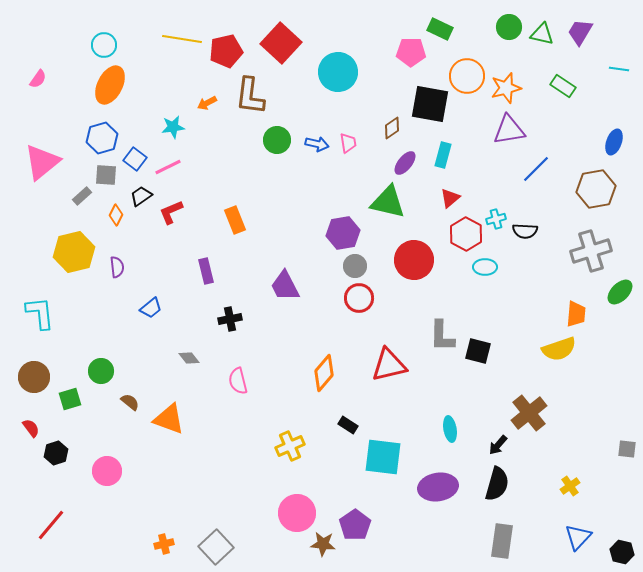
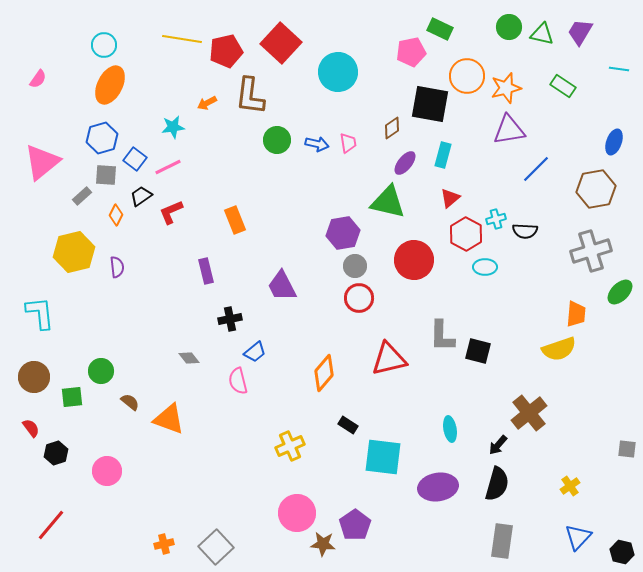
pink pentagon at (411, 52): rotated 12 degrees counterclockwise
purple trapezoid at (285, 286): moved 3 px left
blue trapezoid at (151, 308): moved 104 px right, 44 px down
red triangle at (389, 365): moved 6 px up
green square at (70, 399): moved 2 px right, 2 px up; rotated 10 degrees clockwise
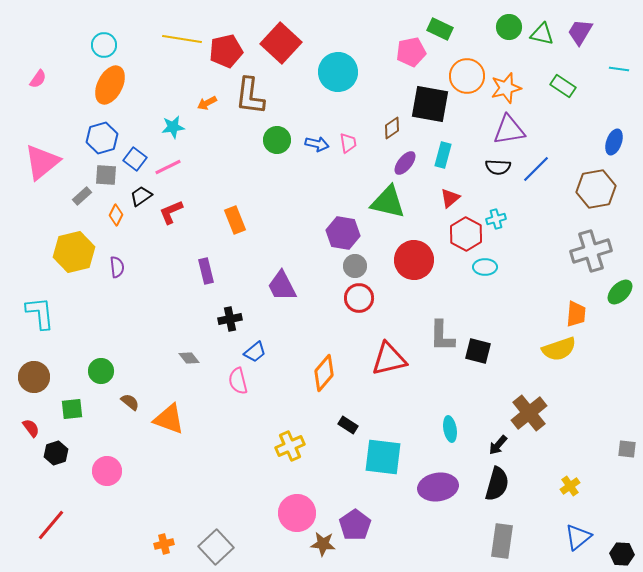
black semicircle at (525, 231): moved 27 px left, 64 px up
purple hexagon at (343, 233): rotated 20 degrees clockwise
green square at (72, 397): moved 12 px down
blue triangle at (578, 537): rotated 8 degrees clockwise
black hexagon at (622, 552): moved 2 px down; rotated 10 degrees counterclockwise
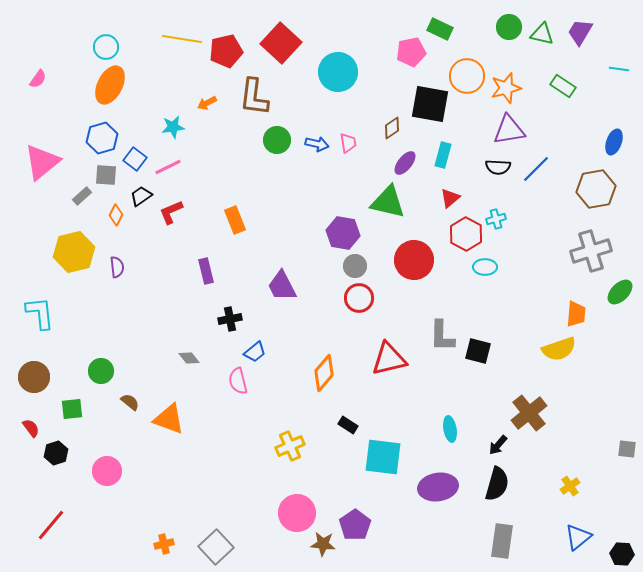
cyan circle at (104, 45): moved 2 px right, 2 px down
brown L-shape at (250, 96): moved 4 px right, 1 px down
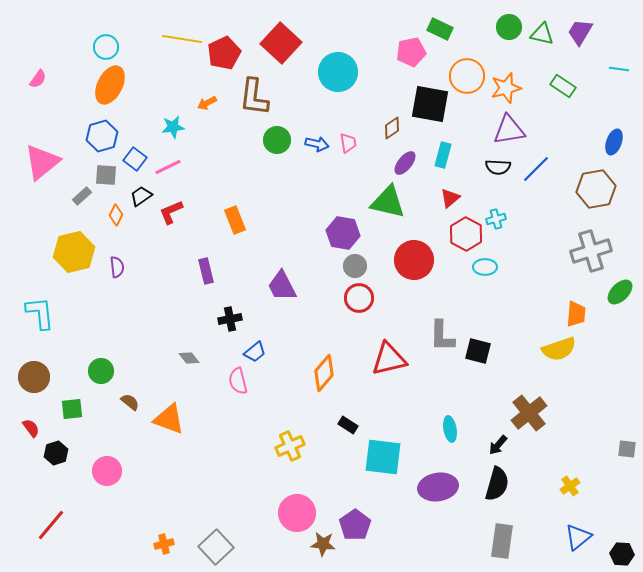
red pentagon at (226, 51): moved 2 px left, 2 px down; rotated 12 degrees counterclockwise
blue hexagon at (102, 138): moved 2 px up
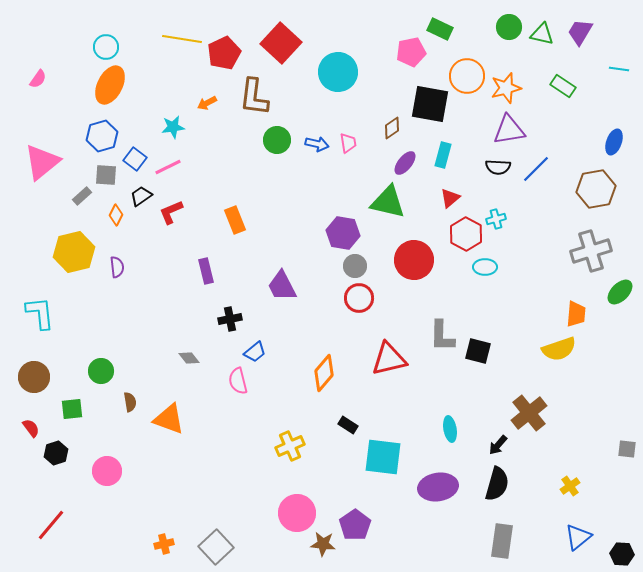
brown semicircle at (130, 402): rotated 42 degrees clockwise
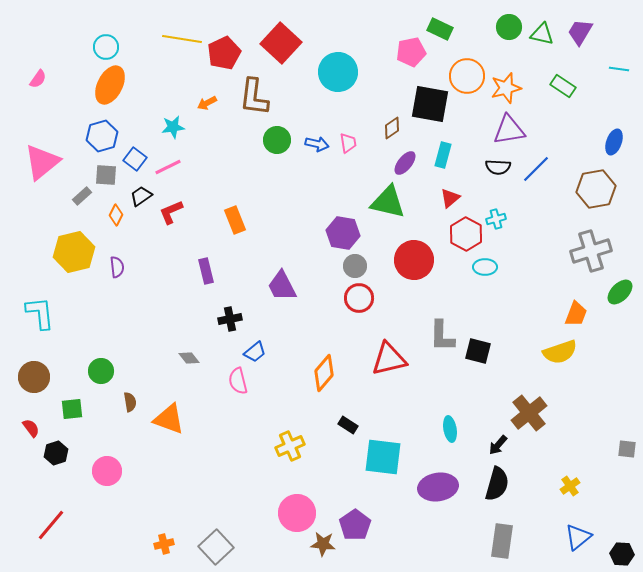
orange trapezoid at (576, 314): rotated 16 degrees clockwise
yellow semicircle at (559, 349): moved 1 px right, 3 px down
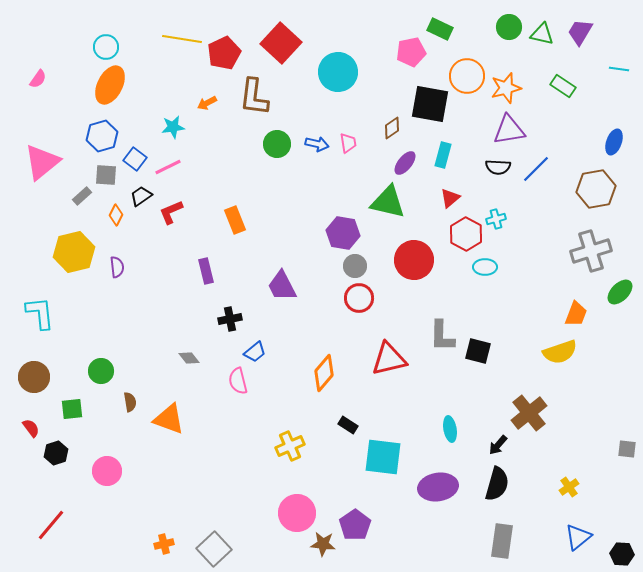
green circle at (277, 140): moved 4 px down
yellow cross at (570, 486): moved 1 px left, 1 px down
gray square at (216, 547): moved 2 px left, 2 px down
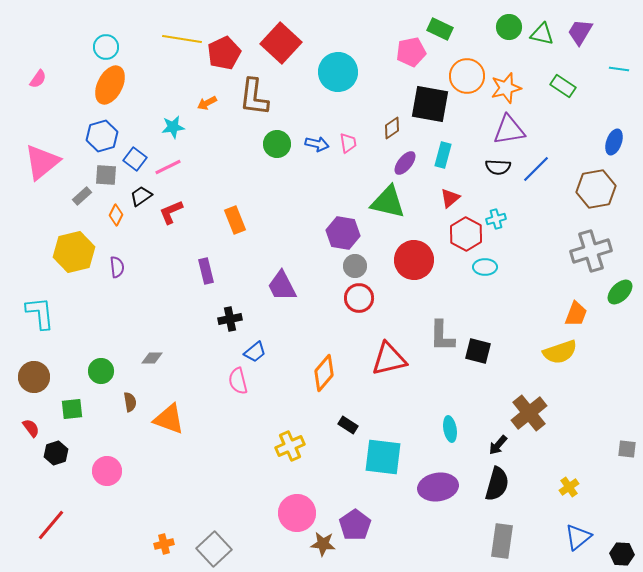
gray diamond at (189, 358): moved 37 px left; rotated 50 degrees counterclockwise
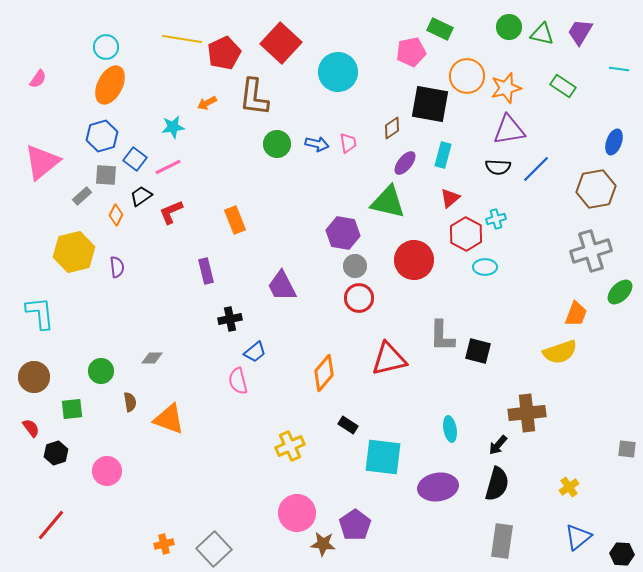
brown cross at (529, 413): moved 2 px left; rotated 33 degrees clockwise
